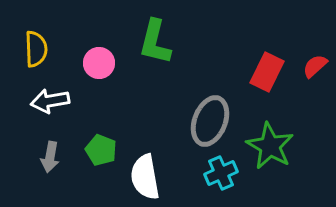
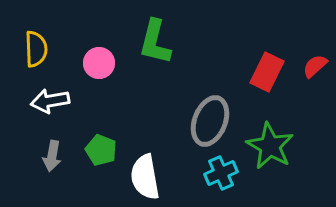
gray arrow: moved 2 px right, 1 px up
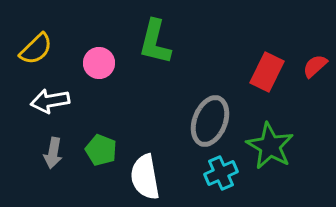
yellow semicircle: rotated 48 degrees clockwise
gray arrow: moved 1 px right, 3 px up
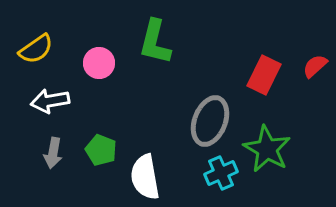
yellow semicircle: rotated 9 degrees clockwise
red rectangle: moved 3 px left, 3 px down
green star: moved 3 px left, 3 px down
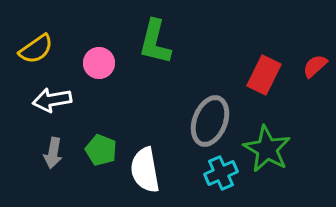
white arrow: moved 2 px right, 1 px up
white semicircle: moved 7 px up
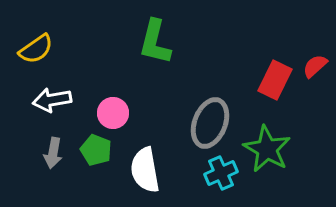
pink circle: moved 14 px right, 50 px down
red rectangle: moved 11 px right, 5 px down
gray ellipse: moved 2 px down
green pentagon: moved 5 px left
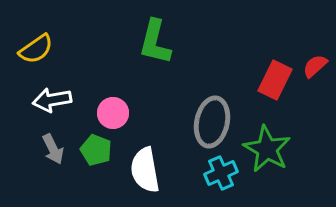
gray ellipse: moved 2 px right, 1 px up; rotated 9 degrees counterclockwise
gray arrow: moved 4 px up; rotated 36 degrees counterclockwise
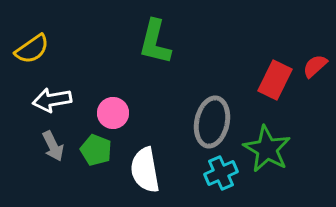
yellow semicircle: moved 4 px left
gray arrow: moved 3 px up
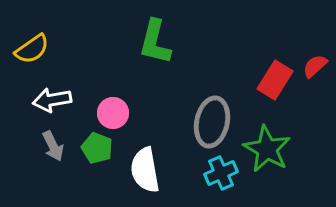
red rectangle: rotated 6 degrees clockwise
green pentagon: moved 1 px right, 2 px up
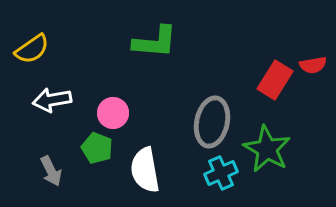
green L-shape: rotated 99 degrees counterclockwise
red semicircle: moved 2 px left, 1 px up; rotated 148 degrees counterclockwise
gray arrow: moved 2 px left, 25 px down
